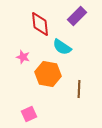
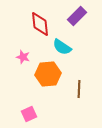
orange hexagon: rotated 15 degrees counterclockwise
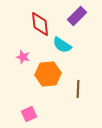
cyan semicircle: moved 2 px up
brown line: moved 1 px left
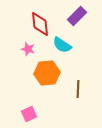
pink star: moved 5 px right, 8 px up
orange hexagon: moved 1 px left, 1 px up
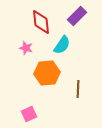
red diamond: moved 1 px right, 2 px up
cyan semicircle: rotated 90 degrees counterclockwise
pink star: moved 2 px left, 1 px up
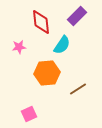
pink star: moved 7 px left, 1 px up; rotated 24 degrees counterclockwise
brown line: rotated 54 degrees clockwise
